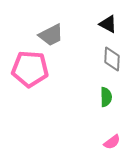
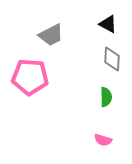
pink pentagon: moved 8 px down
pink semicircle: moved 9 px left, 2 px up; rotated 54 degrees clockwise
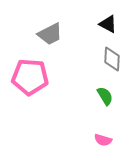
gray trapezoid: moved 1 px left, 1 px up
green semicircle: moved 1 px left, 1 px up; rotated 30 degrees counterclockwise
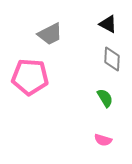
green semicircle: moved 2 px down
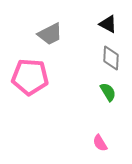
gray diamond: moved 1 px left, 1 px up
green semicircle: moved 3 px right, 6 px up
pink semicircle: moved 3 px left, 3 px down; rotated 42 degrees clockwise
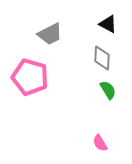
gray diamond: moved 9 px left
pink pentagon: rotated 12 degrees clockwise
green semicircle: moved 2 px up
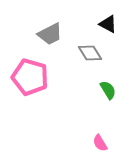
gray diamond: moved 12 px left, 5 px up; rotated 35 degrees counterclockwise
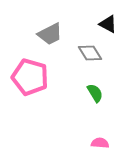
green semicircle: moved 13 px left, 3 px down
pink semicircle: rotated 126 degrees clockwise
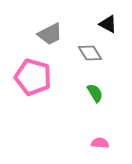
pink pentagon: moved 3 px right
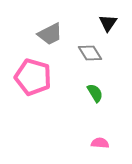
black triangle: moved 1 px up; rotated 36 degrees clockwise
